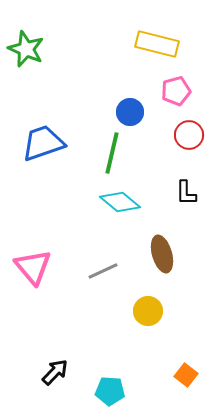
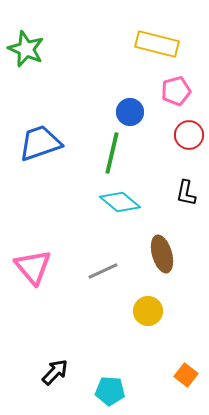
blue trapezoid: moved 3 px left
black L-shape: rotated 12 degrees clockwise
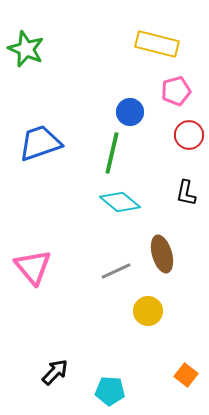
gray line: moved 13 px right
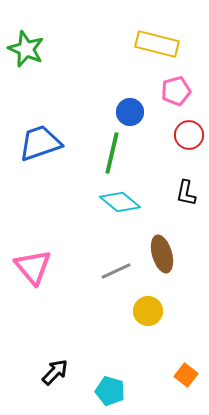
cyan pentagon: rotated 12 degrees clockwise
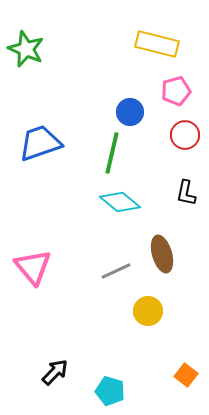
red circle: moved 4 px left
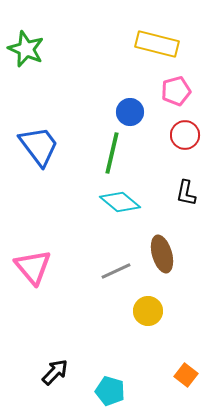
blue trapezoid: moved 1 px left, 3 px down; rotated 72 degrees clockwise
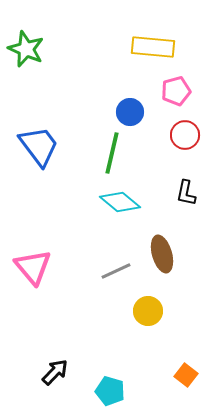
yellow rectangle: moved 4 px left, 3 px down; rotated 9 degrees counterclockwise
